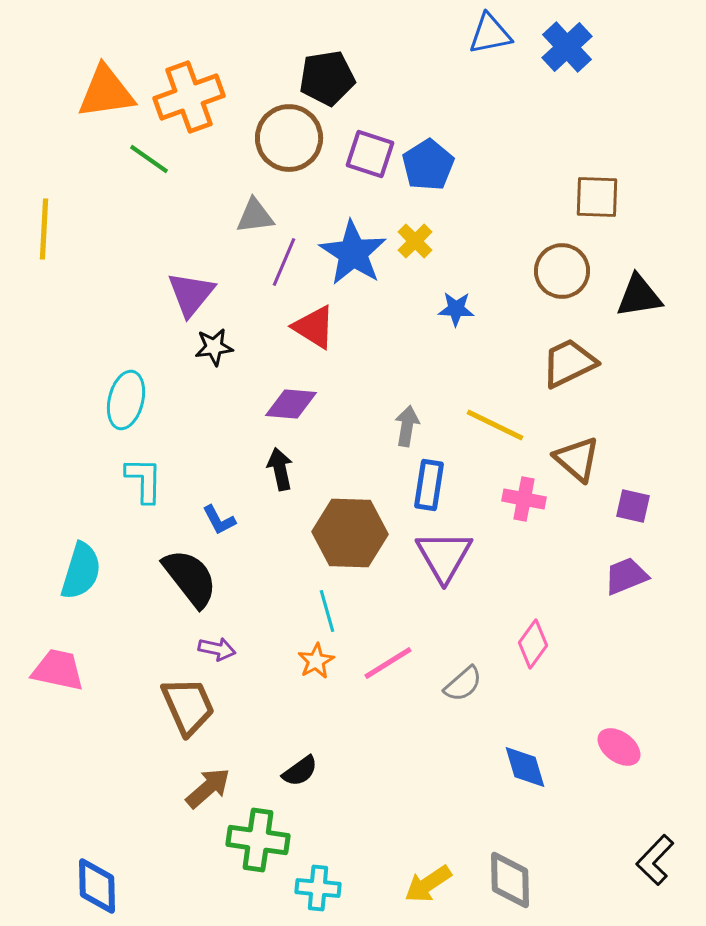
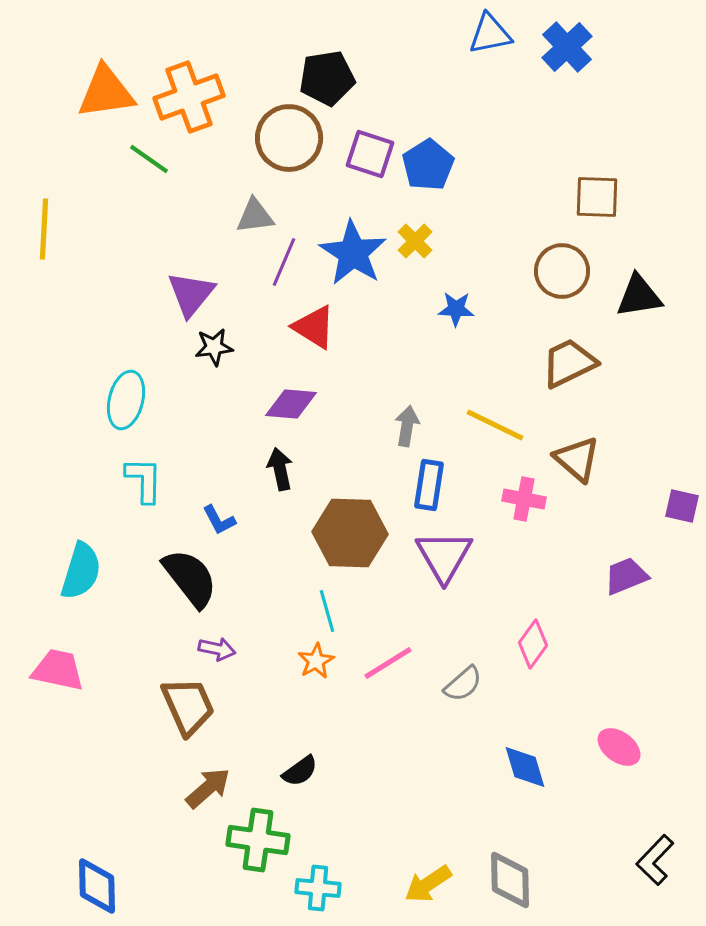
purple square at (633, 506): moved 49 px right
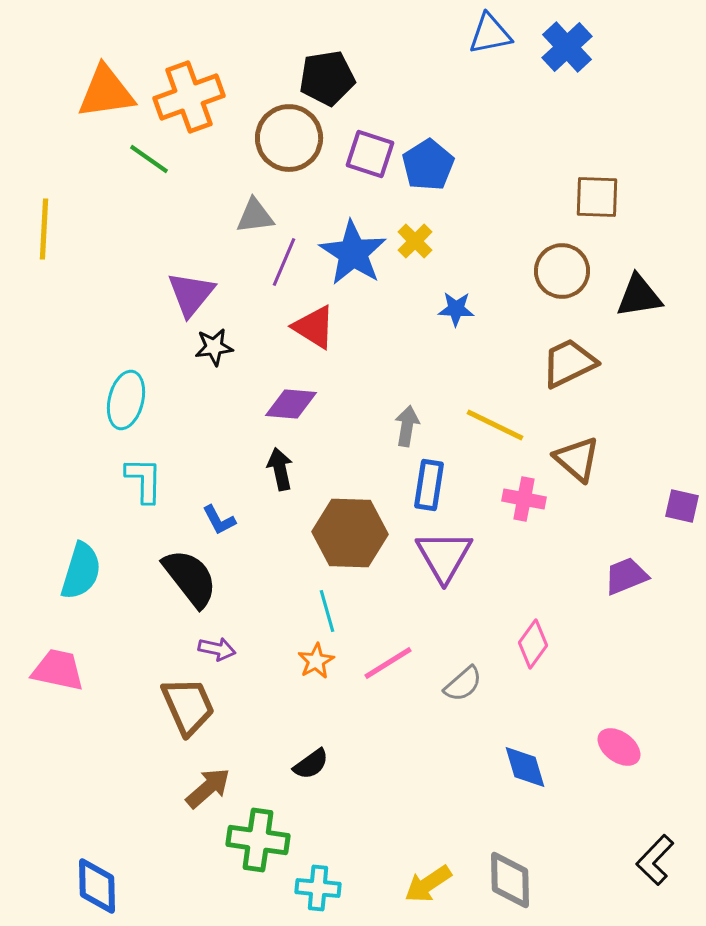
black semicircle at (300, 771): moved 11 px right, 7 px up
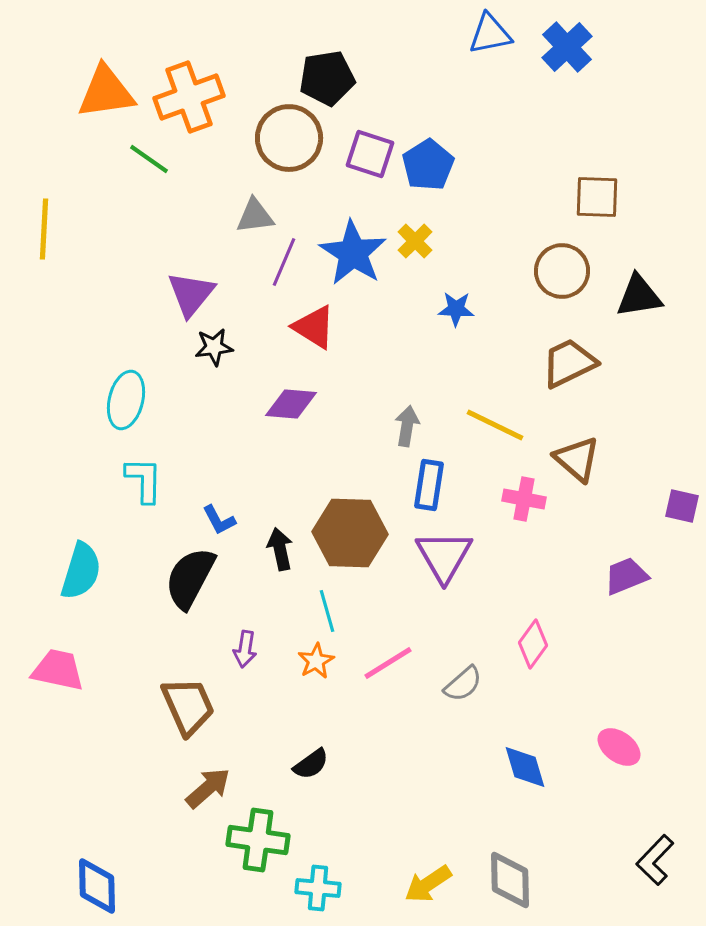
black arrow at (280, 469): moved 80 px down
black semicircle at (190, 578): rotated 114 degrees counterclockwise
purple arrow at (217, 649): moved 28 px right; rotated 87 degrees clockwise
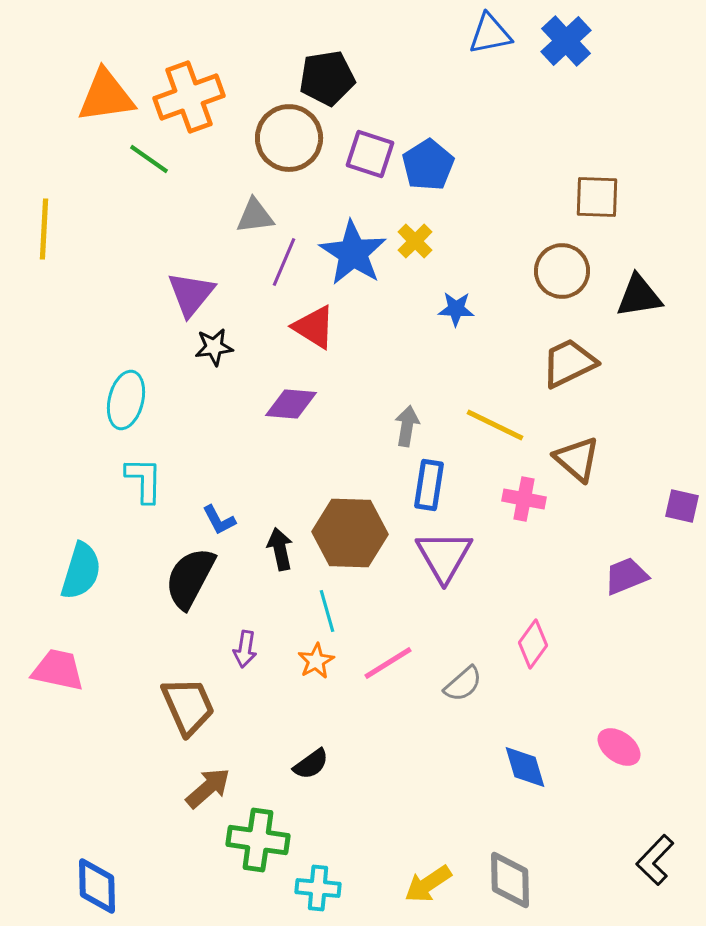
blue cross at (567, 47): moved 1 px left, 6 px up
orange triangle at (106, 92): moved 4 px down
